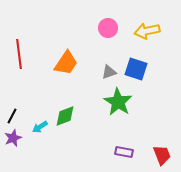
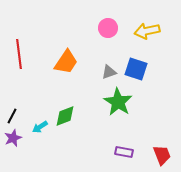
orange trapezoid: moved 1 px up
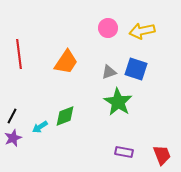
yellow arrow: moved 5 px left
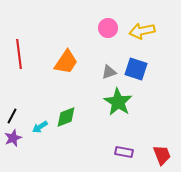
green diamond: moved 1 px right, 1 px down
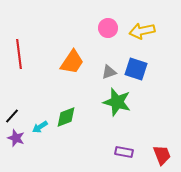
orange trapezoid: moved 6 px right
green star: moved 1 px left; rotated 16 degrees counterclockwise
black line: rotated 14 degrees clockwise
purple star: moved 3 px right; rotated 30 degrees counterclockwise
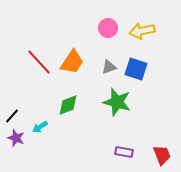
red line: moved 20 px right, 8 px down; rotated 36 degrees counterclockwise
gray triangle: moved 5 px up
green diamond: moved 2 px right, 12 px up
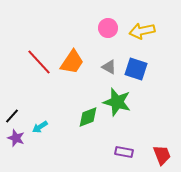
gray triangle: rotated 49 degrees clockwise
green diamond: moved 20 px right, 12 px down
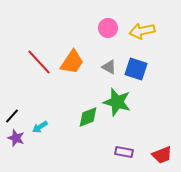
red trapezoid: rotated 90 degrees clockwise
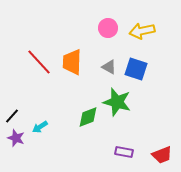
orange trapezoid: rotated 148 degrees clockwise
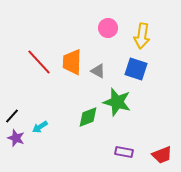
yellow arrow: moved 5 px down; rotated 70 degrees counterclockwise
gray triangle: moved 11 px left, 4 px down
